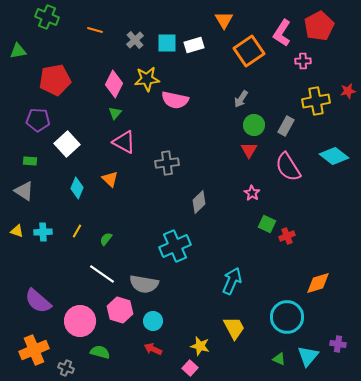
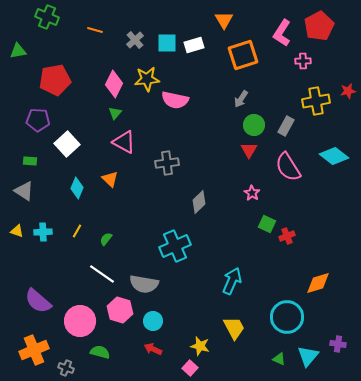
orange square at (249, 51): moved 6 px left, 4 px down; rotated 16 degrees clockwise
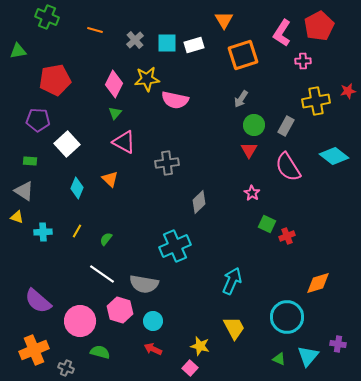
yellow triangle at (17, 231): moved 14 px up
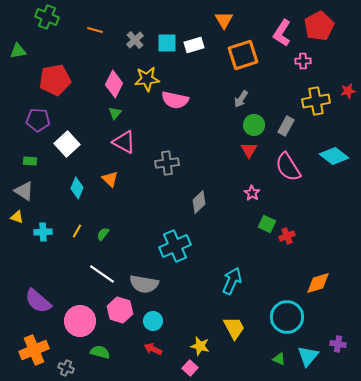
green semicircle at (106, 239): moved 3 px left, 5 px up
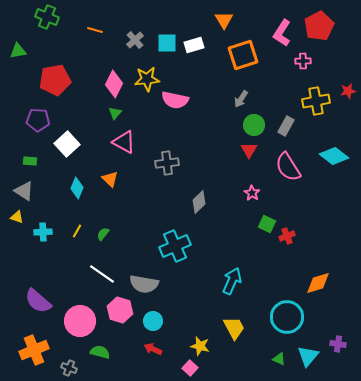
gray cross at (66, 368): moved 3 px right
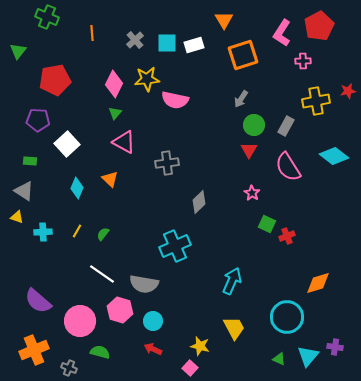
orange line at (95, 30): moved 3 px left, 3 px down; rotated 70 degrees clockwise
green triangle at (18, 51): rotated 42 degrees counterclockwise
purple cross at (338, 344): moved 3 px left, 3 px down
